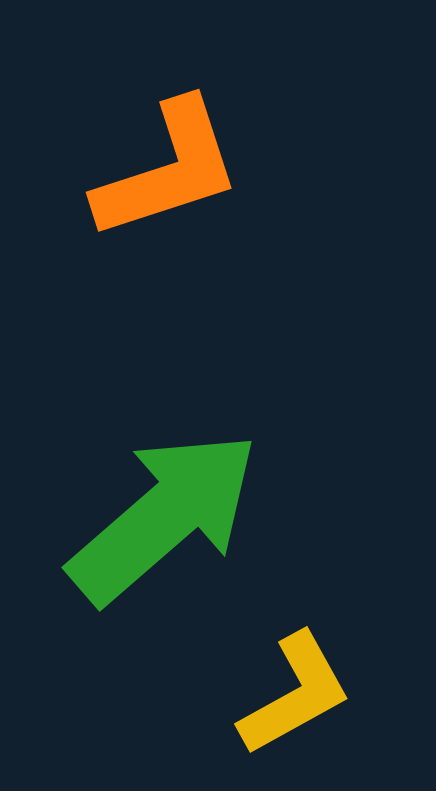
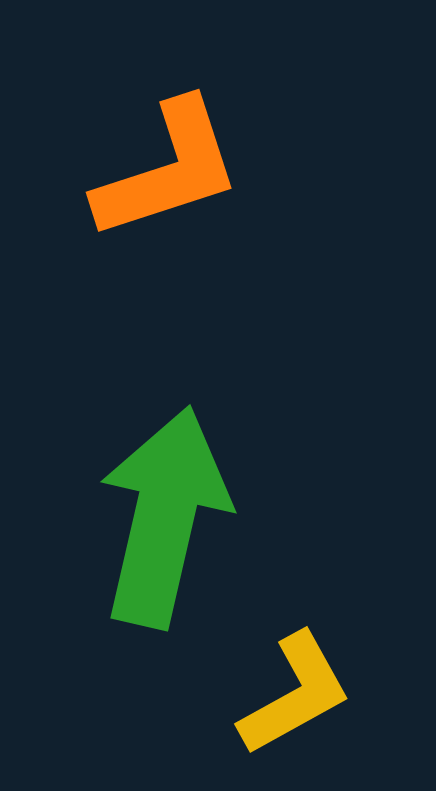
green arrow: rotated 36 degrees counterclockwise
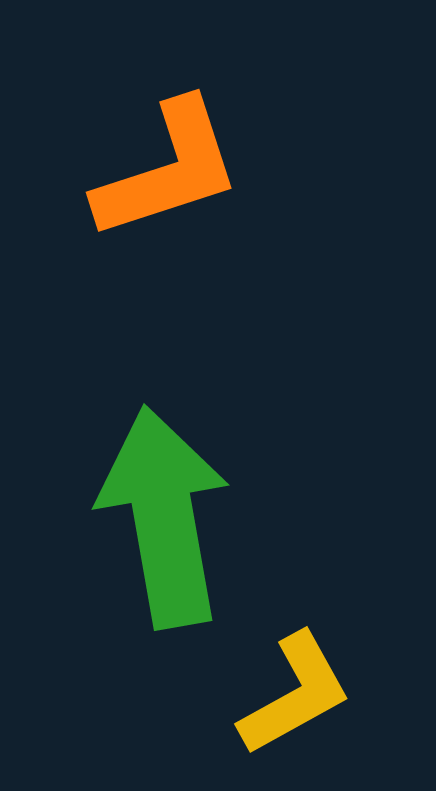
green arrow: rotated 23 degrees counterclockwise
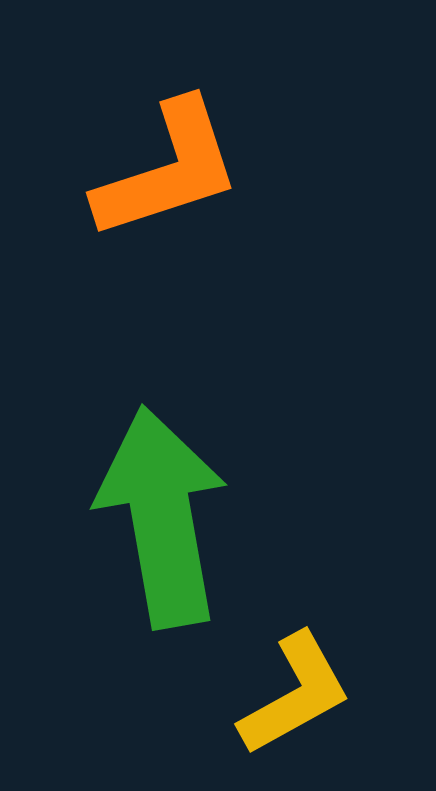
green arrow: moved 2 px left
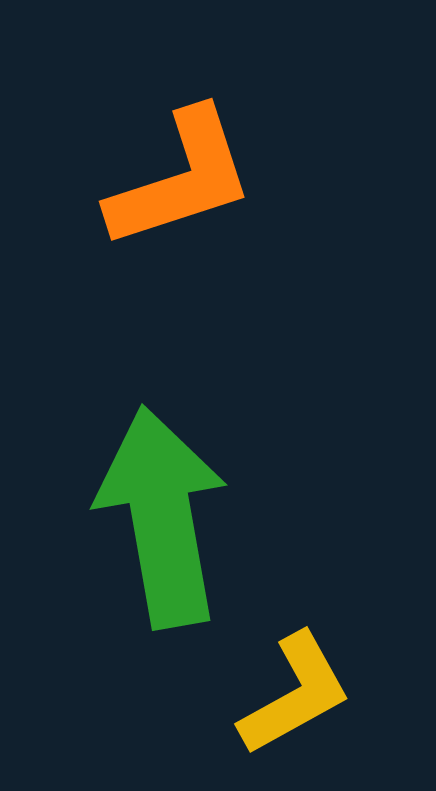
orange L-shape: moved 13 px right, 9 px down
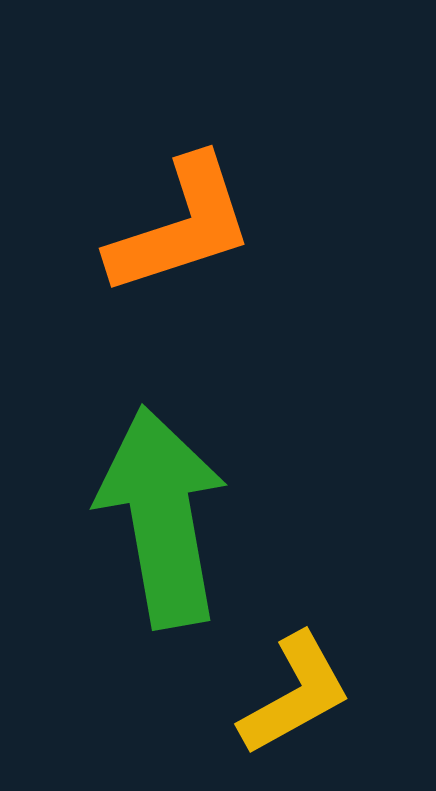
orange L-shape: moved 47 px down
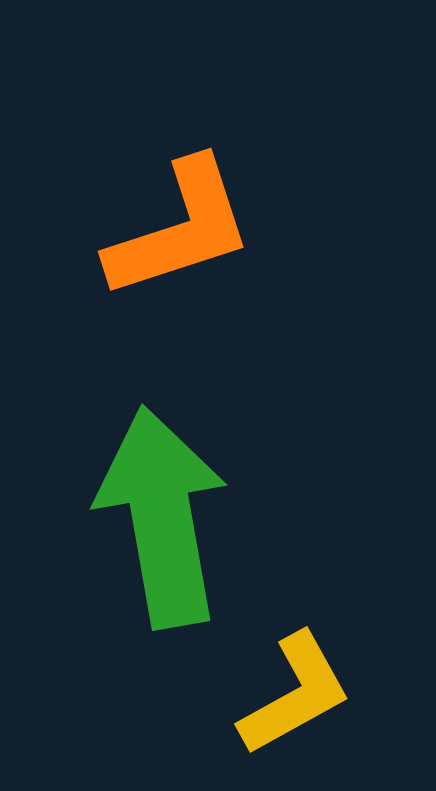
orange L-shape: moved 1 px left, 3 px down
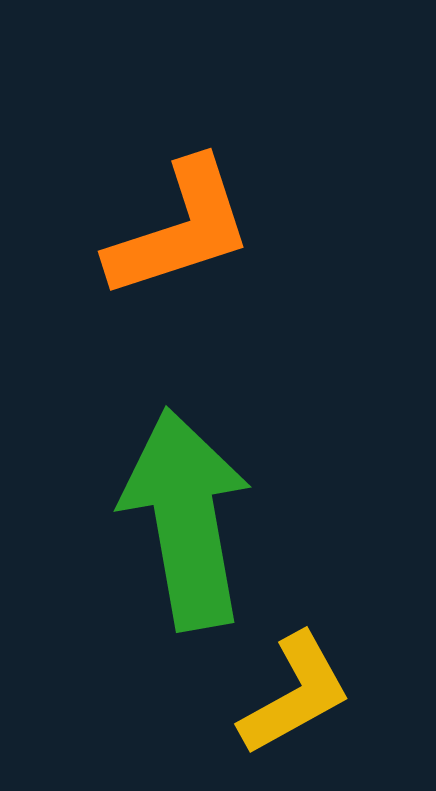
green arrow: moved 24 px right, 2 px down
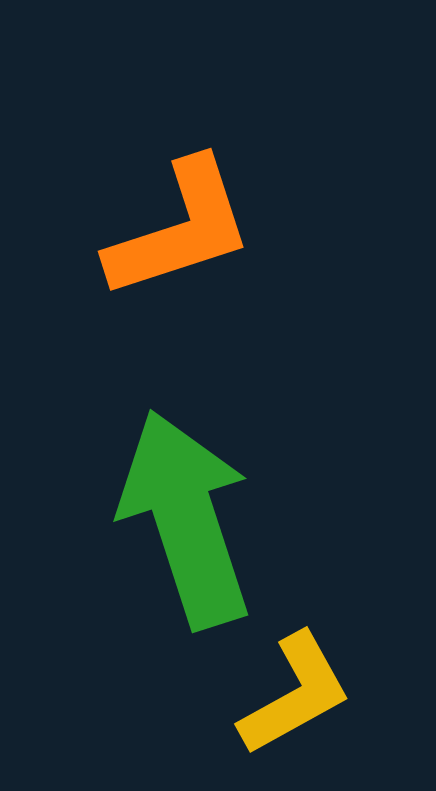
green arrow: rotated 8 degrees counterclockwise
